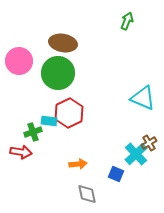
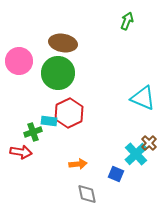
brown cross: rotated 14 degrees counterclockwise
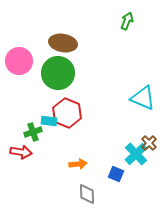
red hexagon: moved 2 px left; rotated 12 degrees counterclockwise
gray diamond: rotated 10 degrees clockwise
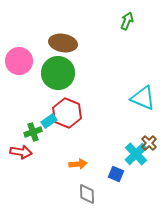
cyan rectangle: rotated 42 degrees counterclockwise
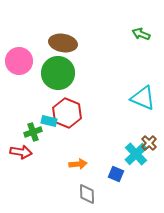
green arrow: moved 14 px right, 13 px down; rotated 90 degrees counterclockwise
cyan rectangle: rotated 49 degrees clockwise
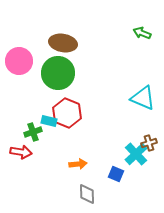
green arrow: moved 1 px right, 1 px up
brown cross: rotated 28 degrees clockwise
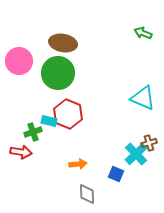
green arrow: moved 1 px right
red hexagon: moved 1 px right, 1 px down
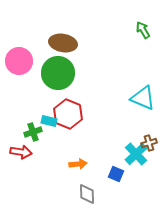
green arrow: moved 3 px up; rotated 36 degrees clockwise
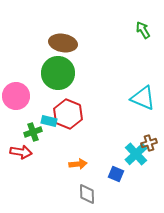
pink circle: moved 3 px left, 35 px down
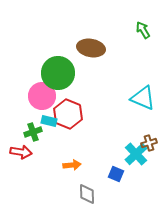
brown ellipse: moved 28 px right, 5 px down
pink circle: moved 26 px right
orange arrow: moved 6 px left, 1 px down
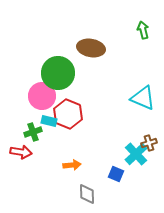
green arrow: rotated 18 degrees clockwise
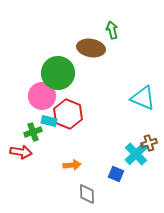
green arrow: moved 31 px left
